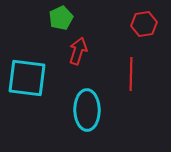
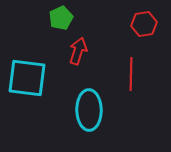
cyan ellipse: moved 2 px right
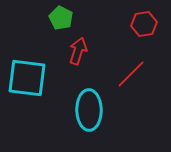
green pentagon: rotated 20 degrees counterclockwise
red line: rotated 44 degrees clockwise
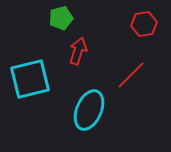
green pentagon: rotated 30 degrees clockwise
red line: moved 1 px down
cyan square: moved 3 px right, 1 px down; rotated 21 degrees counterclockwise
cyan ellipse: rotated 24 degrees clockwise
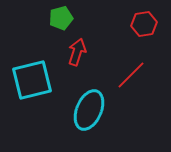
red arrow: moved 1 px left, 1 px down
cyan square: moved 2 px right, 1 px down
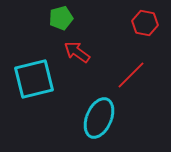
red hexagon: moved 1 px right, 1 px up; rotated 20 degrees clockwise
red arrow: rotated 72 degrees counterclockwise
cyan square: moved 2 px right, 1 px up
cyan ellipse: moved 10 px right, 8 px down
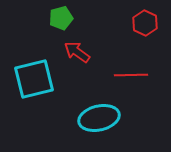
red hexagon: rotated 15 degrees clockwise
red line: rotated 44 degrees clockwise
cyan ellipse: rotated 54 degrees clockwise
